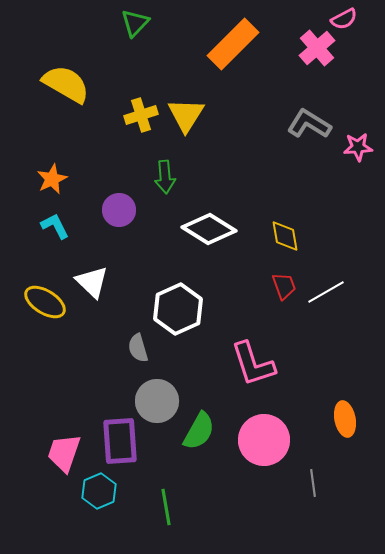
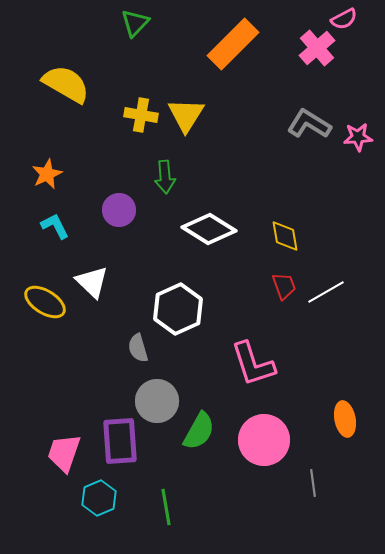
yellow cross: rotated 28 degrees clockwise
pink star: moved 10 px up
orange star: moved 5 px left, 5 px up
cyan hexagon: moved 7 px down
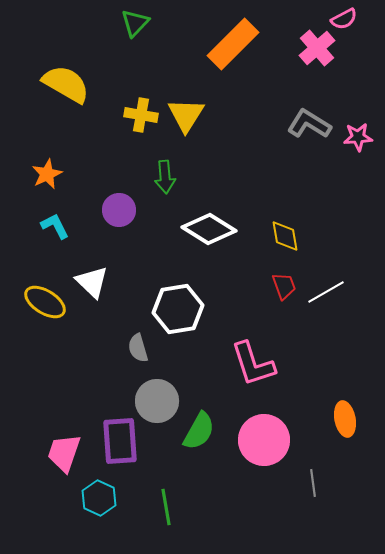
white hexagon: rotated 15 degrees clockwise
cyan hexagon: rotated 12 degrees counterclockwise
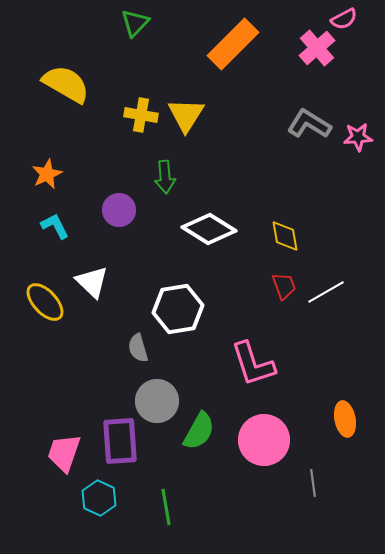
yellow ellipse: rotated 15 degrees clockwise
